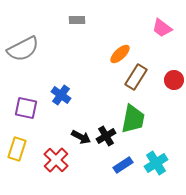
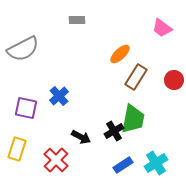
blue cross: moved 2 px left, 1 px down; rotated 12 degrees clockwise
black cross: moved 8 px right, 5 px up
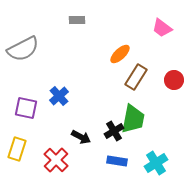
blue rectangle: moved 6 px left, 4 px up; rotated 42 degrees clockwise
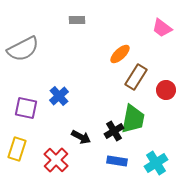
red circle: moved 8 px left, 10 px down
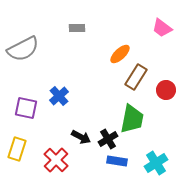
gray rectangle: moved 8 px down
green trapezoid: moved 1 px left
black cross: moved 6 px left, 8 px down
